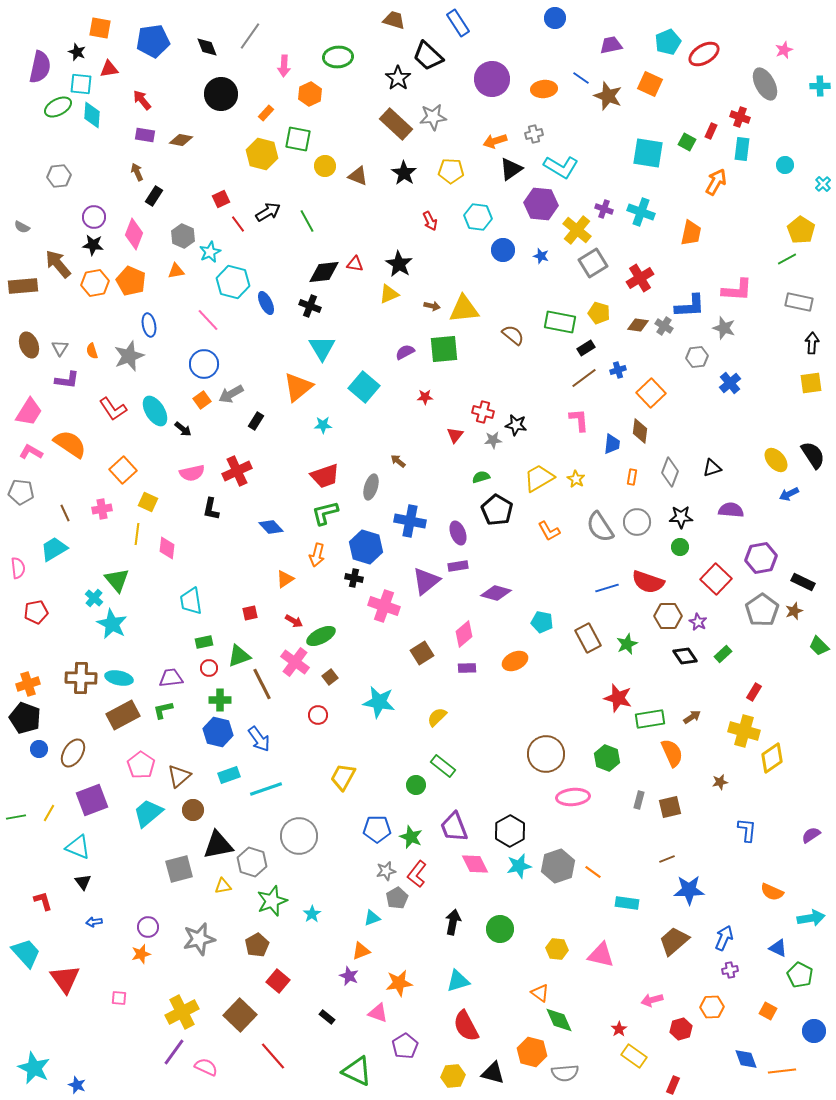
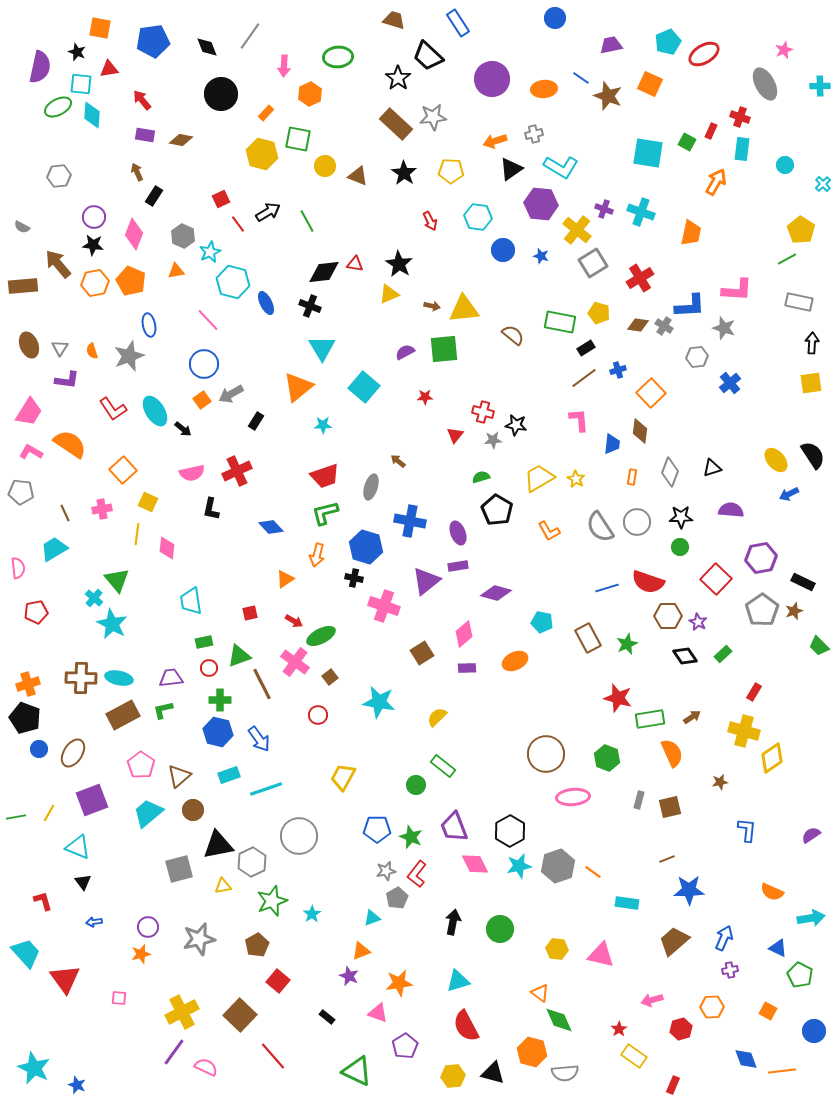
gray hexagon at (252, 862): rotated 16 degrees clockwise
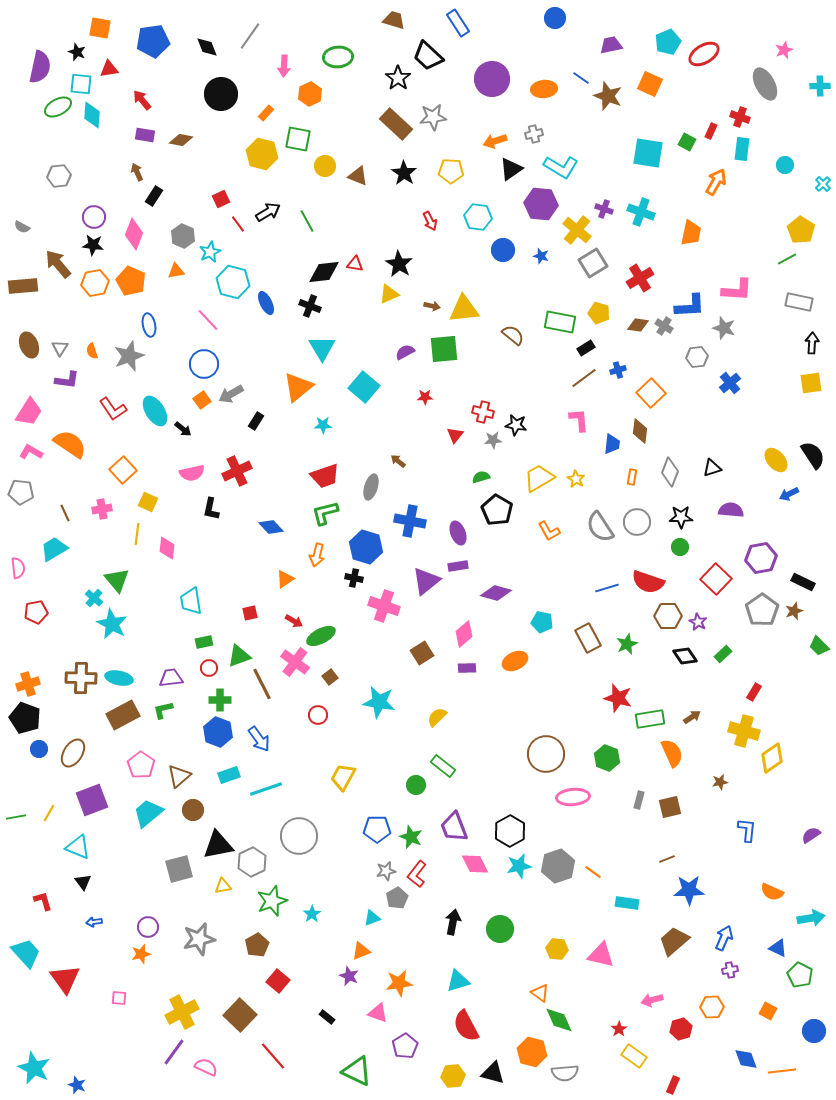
blue hexagon at (218, 732): rotated 8 degrees clockwise
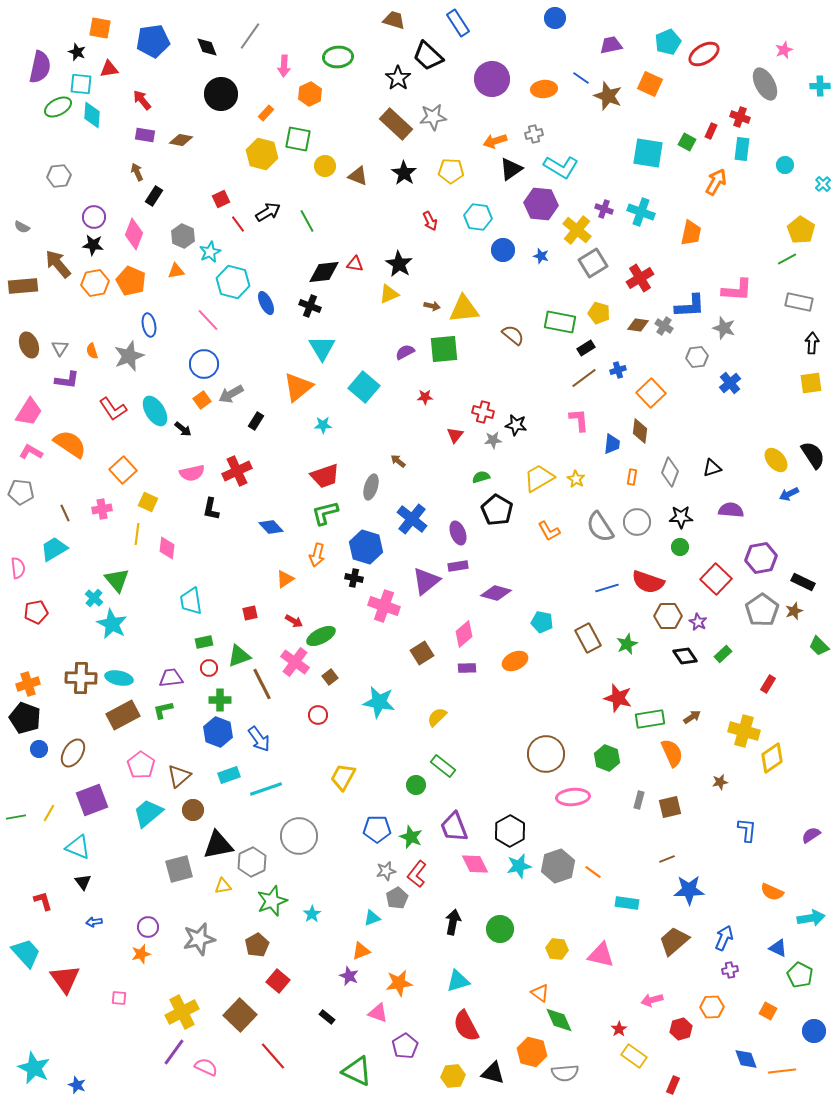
blue cross at (410, 521): moved 2 px right, 2 px up; rotated 28 degrees clockwise
red rectangle at (754, 692): moved 14 px right, 8 px up
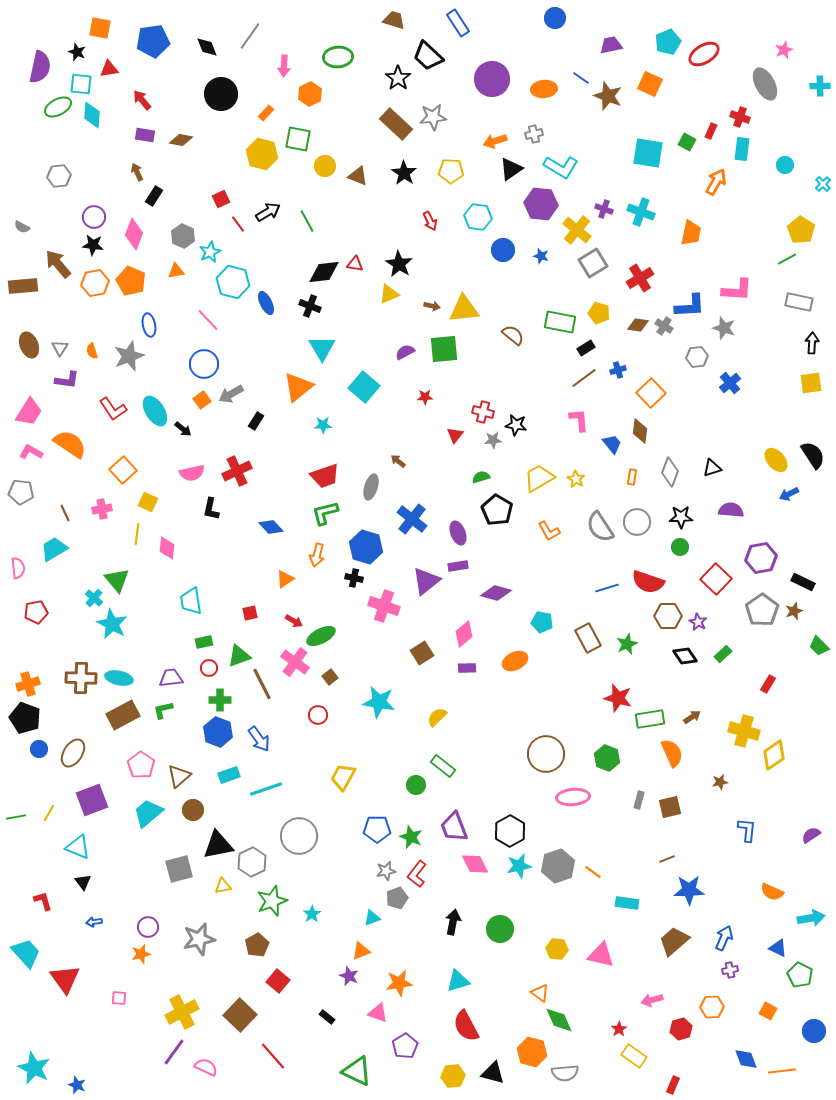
blue trapezoid at (612, 444): rotated 45 degrees counterclockwise
yellow diamond at (772, 758): moved 2 px right, 3 px up
gray pentagon at (397, 898): rotated 10 degrees clockwise
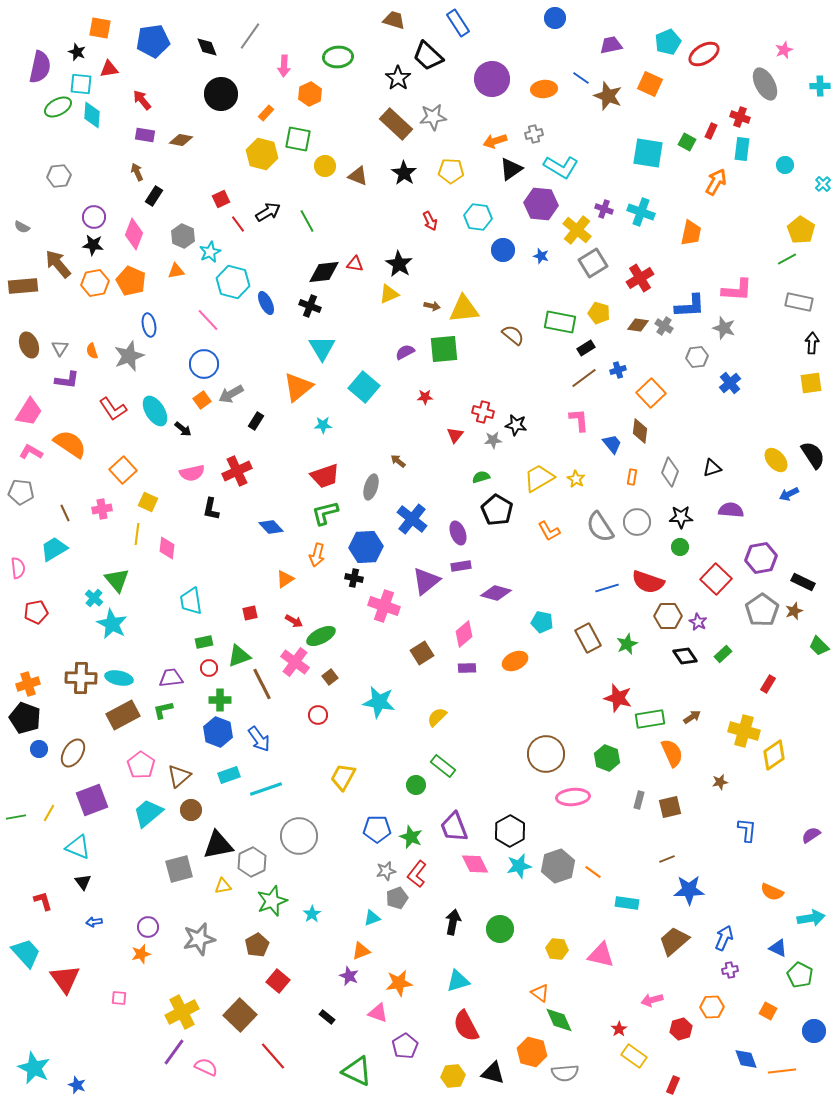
blue hexagon at (366, 547): rotated 20 degrees counterclockwise
purple rectangle at (458, 566): moved 3 px right
brown circle at (193, 810): moved 2 px left
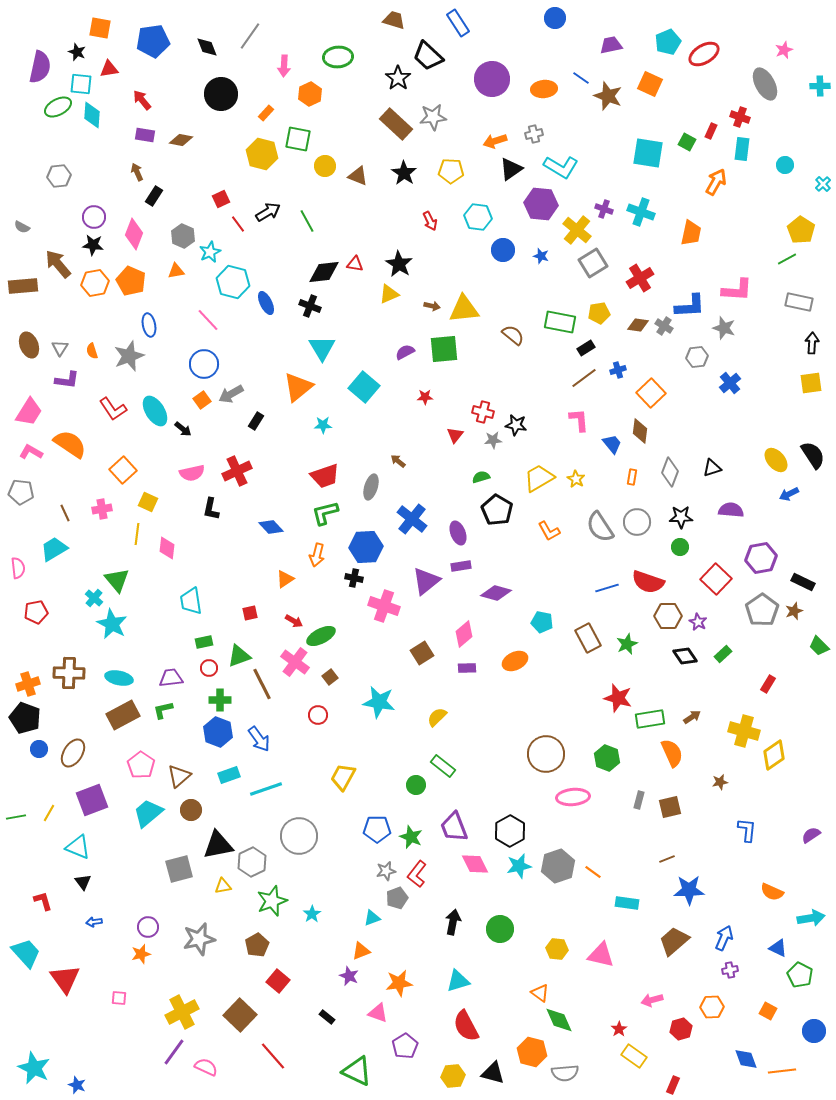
yellow pentagon at (599, 313): rotated 25 degrees counterclockwise
brown cross at (81, 678): moved 12 px left, 5 px up
